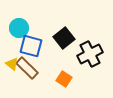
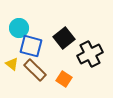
brown rectangle: moved 8 px right, 2 px down
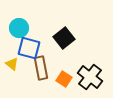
blue square: moved 2 px left, 2 px down
black cross: moved 23 px down; rotated 25 degrees counterclockwise
brown rectangle: moved 6 px right, 2 px up; rotated 35 degrees clockwise
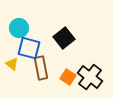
orange square: moved 4 px right, 2 px up
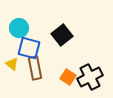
black square: moved 2 px left, 3 px up
brown rectangle: moved 6 px left
black cross: rotated 25 degrees clockwise
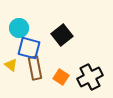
yellow triangle: moved 1 px left, 1 px down
orange square: moved 7 px left
